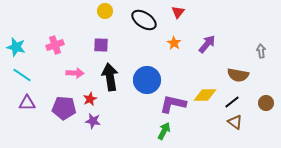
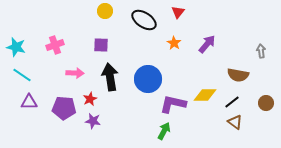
blue circle: moved 1 px right, 1 px up
purple triangle: moved 2 px right, 1 px up
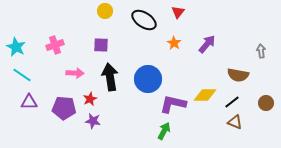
cyan star: rotated 12 degrees clockwise
brown triangle: rotated 14 degrees counterclockwise
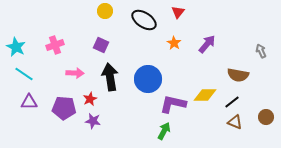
purple square: rotated 21 degrees clockwise
gray arrow: rotated 16 degrees counterclockwise
cyan line: moved 2 px right, 1 px up
brown circle: moved 14 px down
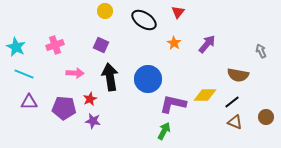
cyan line: rotated 12 degrees counterclockwise
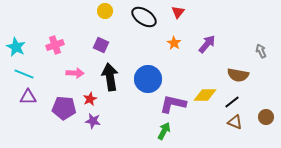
black ellipse: moved 3 px up
purple triangle: moved 1 px left, 5 px up
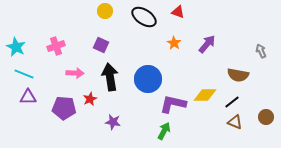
red triangle: rotated 48 degrees counterclockwise
pink cross: moved 1 px right, 1 px down
purple star: moved 20 px right, 1 px down
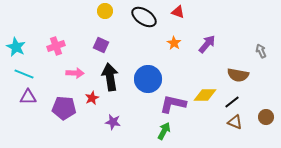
red star: moved 2 px right, 1 px up
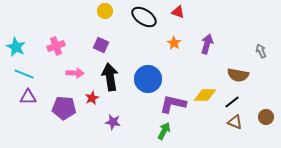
purple arrow: rotated 24 degrees counterclockwise
